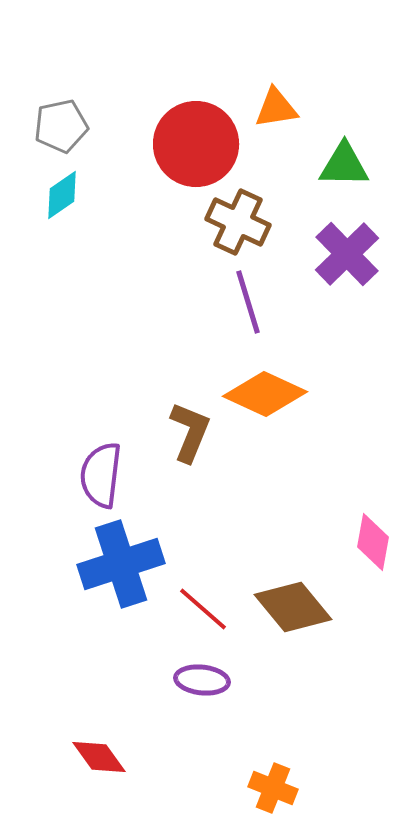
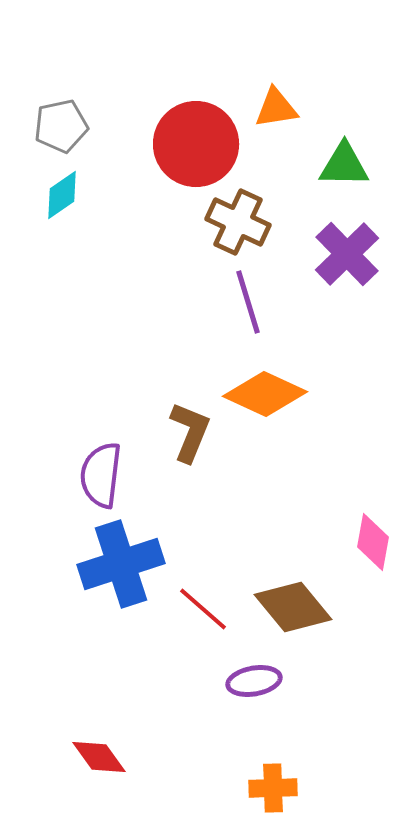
purple ellipse: moved 52 px right, 1 px down; rotated 16 degrees counterclockwise
orange cross: rotated 24 degrees counterclockwise
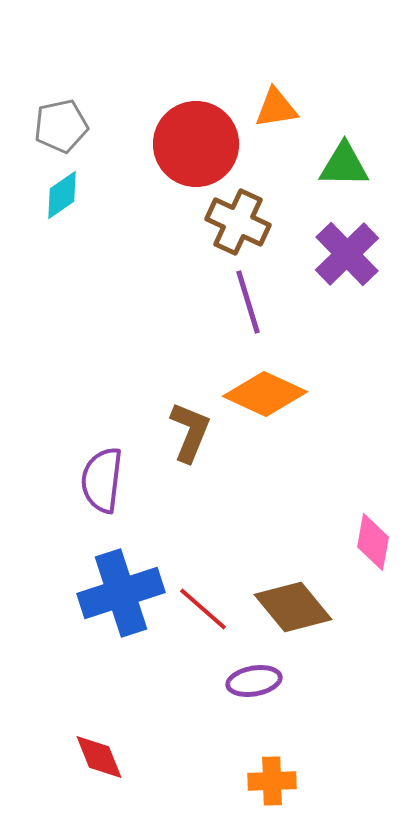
purple semicircle: moved 1 px right, 5 px down
blue cross: moved 29 px down
red diamond: rotated 14 degrees clockwise
orange cross: moved 1 px left, 7 px up
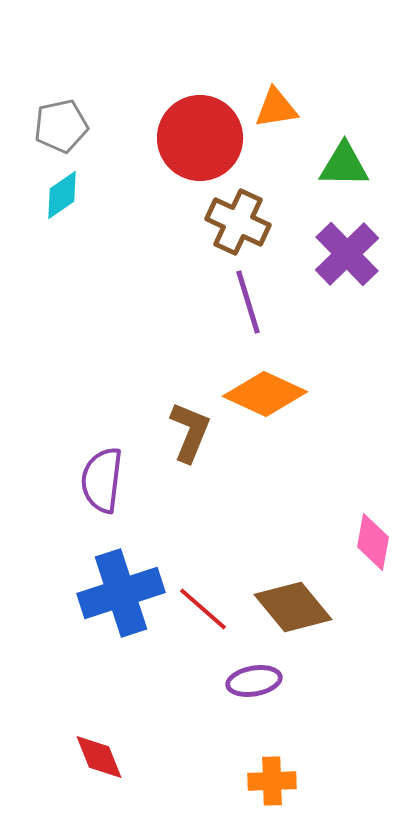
red circle: moved 4 px right, 6 px up
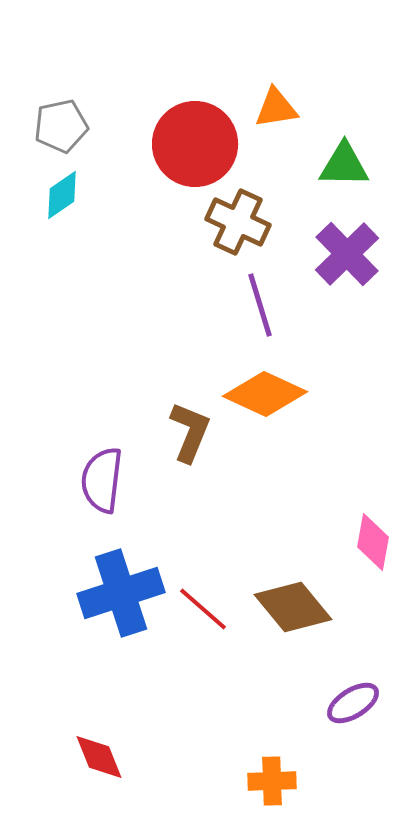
red circle: moved 5 px left, 6 px down
purple line: moved 12 px right, 3 px down
purple ellipse: moved 99 px right, 22 px down; rotated 22 degrees counterclockwise
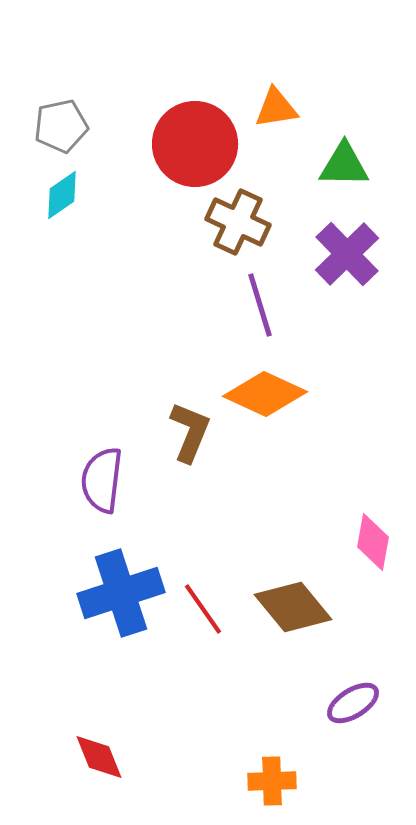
red line: rotated 14 degrees clockwise
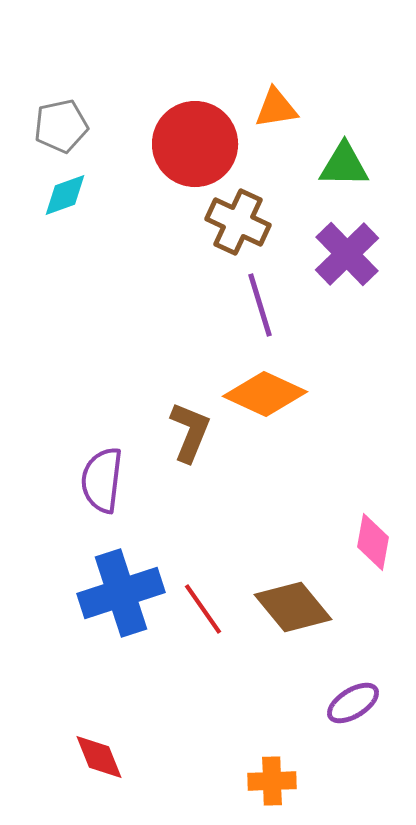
cyan diamond: moved 3 px right; rotated 15 degrees clockwise
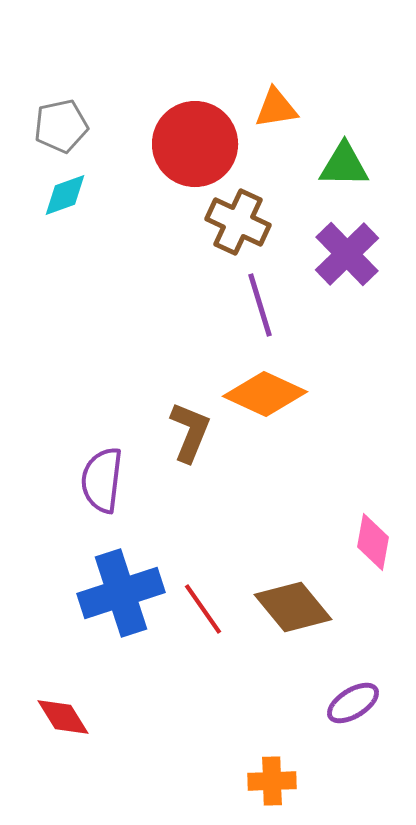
red diamond: moved 36 px left, 40 px up; rotated 10 degrees counterclockwise
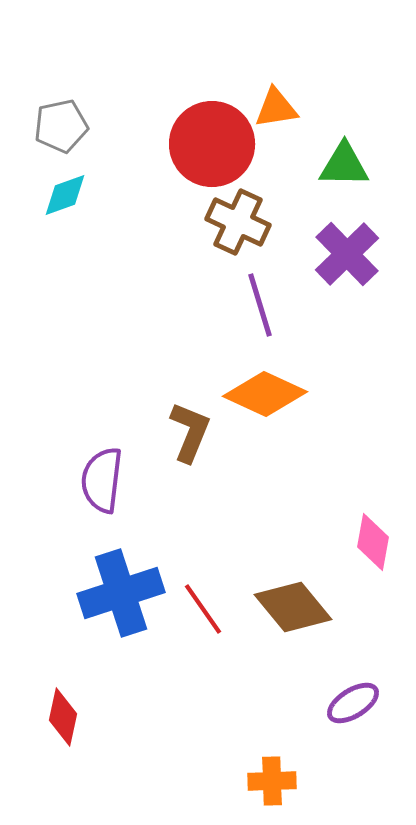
red circle: moved 17 px right
red diamond: rotated 44 degrees clockwise
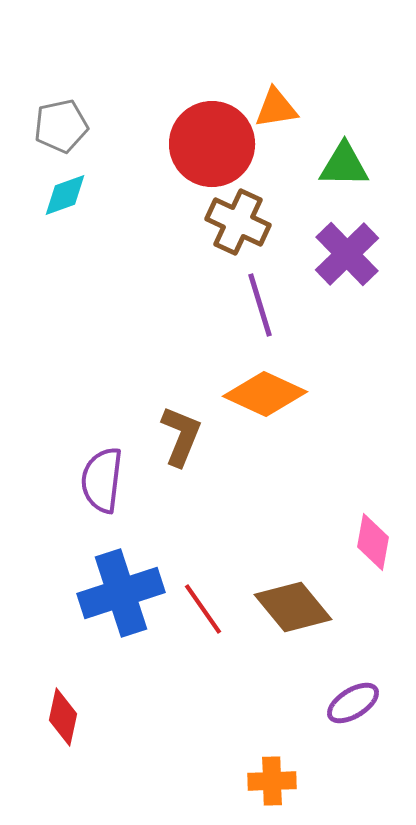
brown L-shape: moved 9 px left, 4 px down
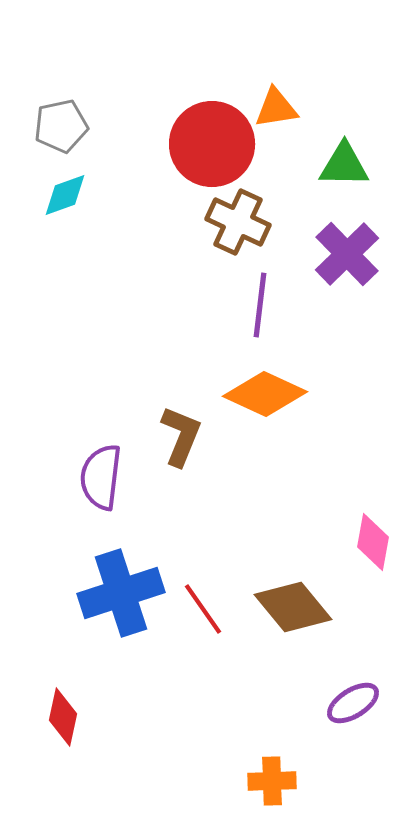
purple line: rotated 24 degrees clockwise
purple semicircle: moved 1 px left, 3 px up
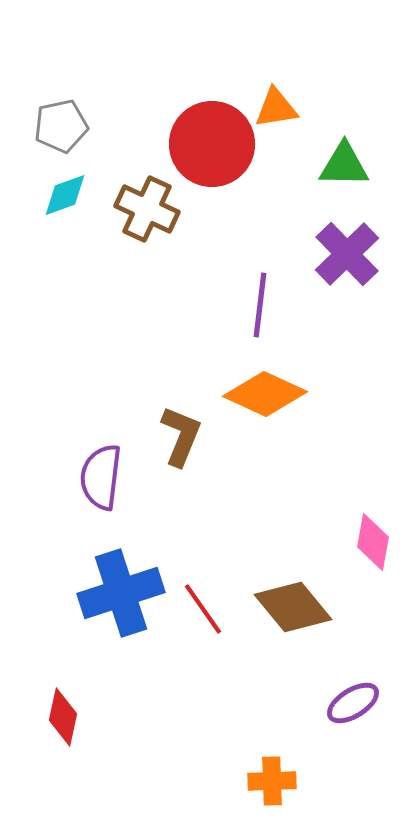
brown cross: moved 91 px left, 13 px up
